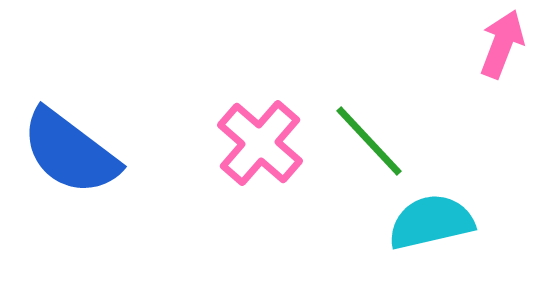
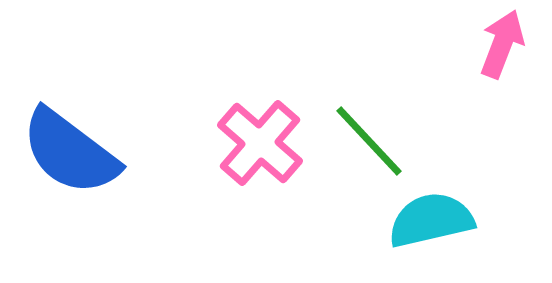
cyan semicircle: moved 2 px up
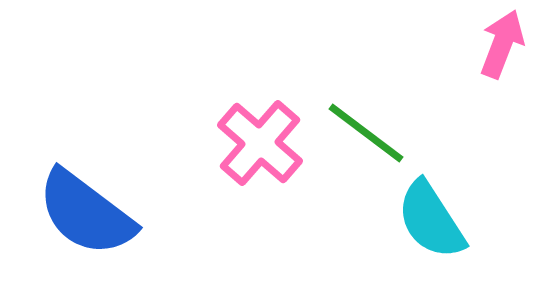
green line: moved 3 px left, 8 px up; rotated 10 degrees counterclockwise
blue semicircle: moved 16 px right, 61 px down
cyan semicircle: rotated 110 degrees counterclockwise
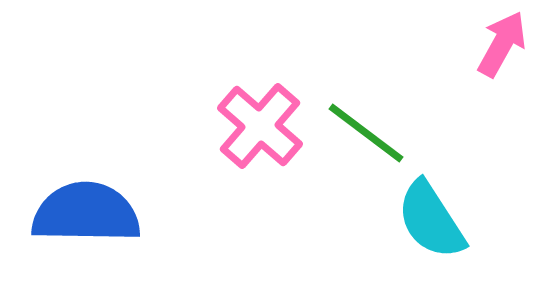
pink arrow: rotated 8 degrees clockwise
pink cross: moved 17 px up
blue semicircle: rotated 144 degrees clockwise
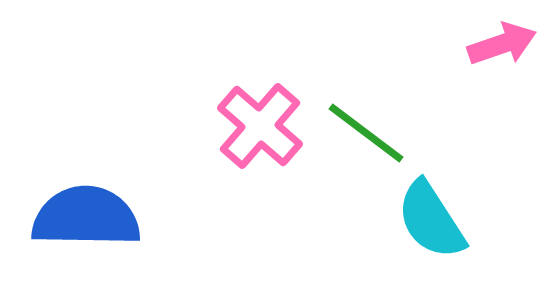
pink arrow: rotated 42 degrees clockwise
blue semicircle: moved 4 px down
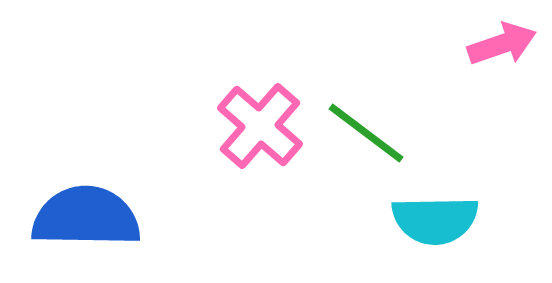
cyan semicircle: moved 4 px right; rotated 58 degrees counterclockwise
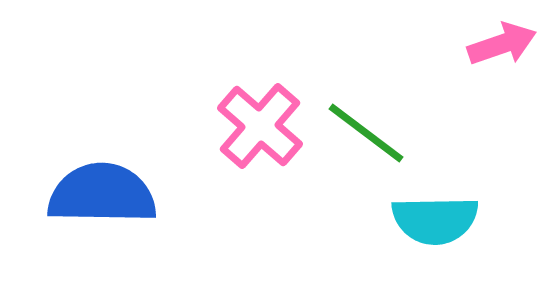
blue semicircle: moved 16 px right, 23 px up
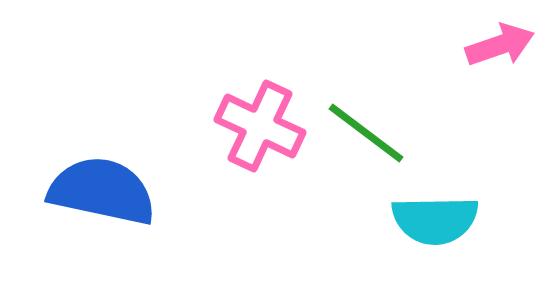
pink arrow: moved 2 px left, 1 px down
pink cross: rotated 16 degrees counterclockwise
blue semicircle: moved 3 px up; rotated 11 degrees clockwise
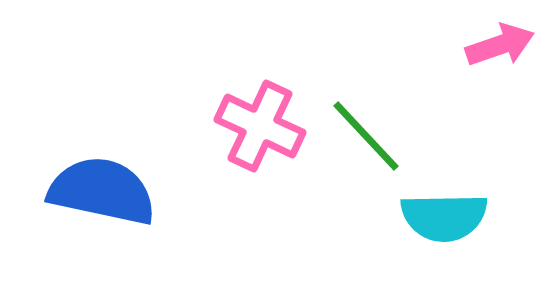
green line: moved 3 px down; rotated 10 degrees clockwise
cyan semicircle: moved 9 px right, 3 px up
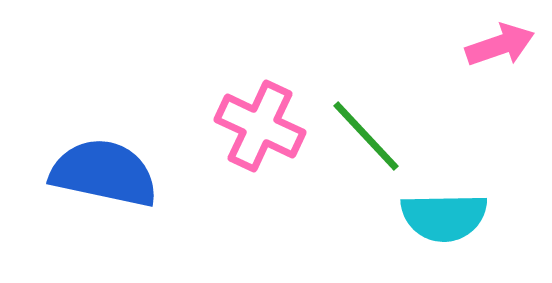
blue semicircle: moved 2 px right, 18 px up
